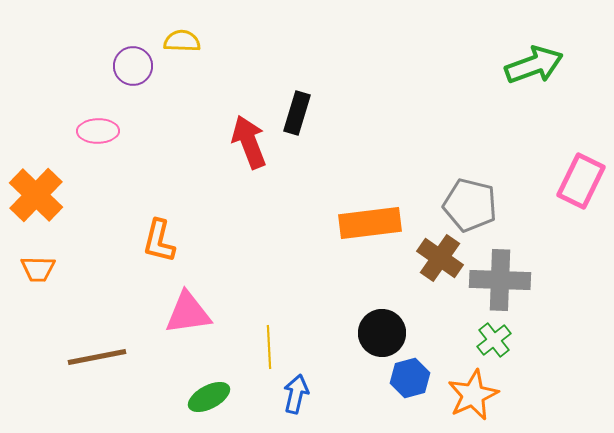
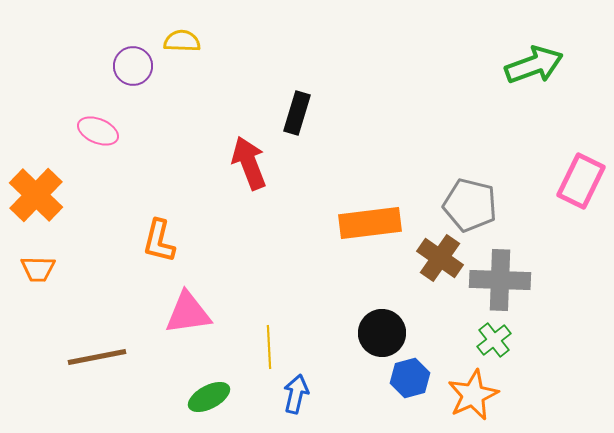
pink ellipse: rotated 24 degrees clockwise
red arrow: moved 21 px down
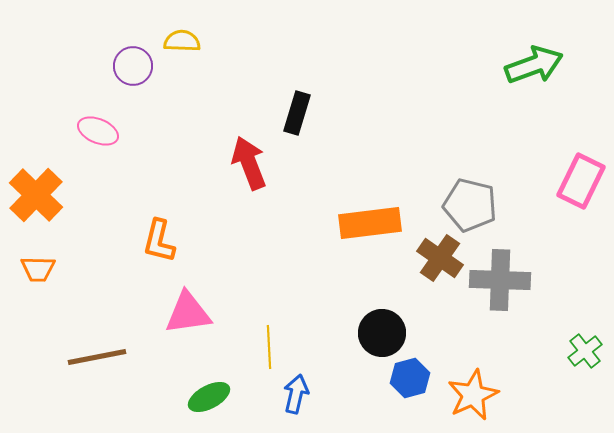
green cross: moved 91 px right, 11 px down
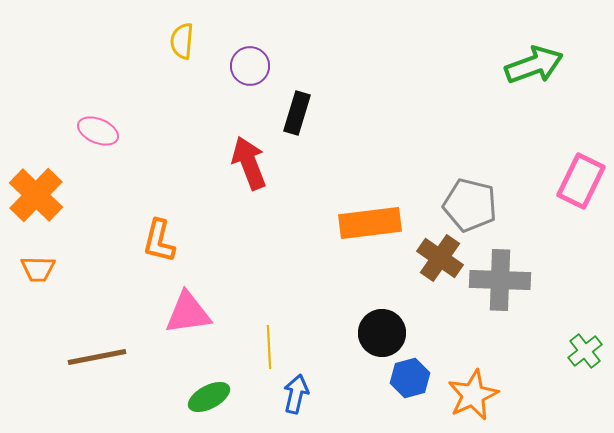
yellow semicircle: rotated 87 degrees counterclockwise
purple circle: moved 117 px right
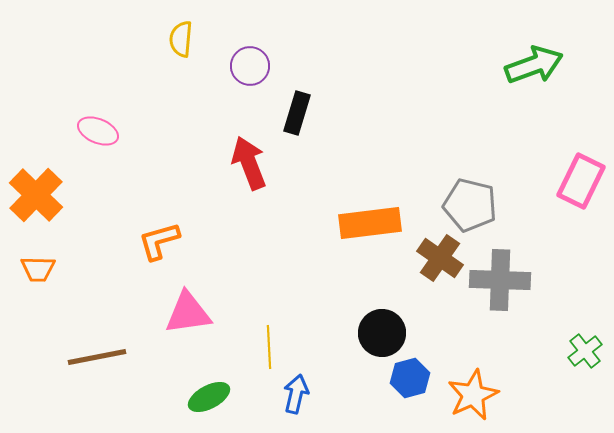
yellow semicircle: moved 1 px left, 2 px up
orange L-shape: rotated 60 degrees clockwise
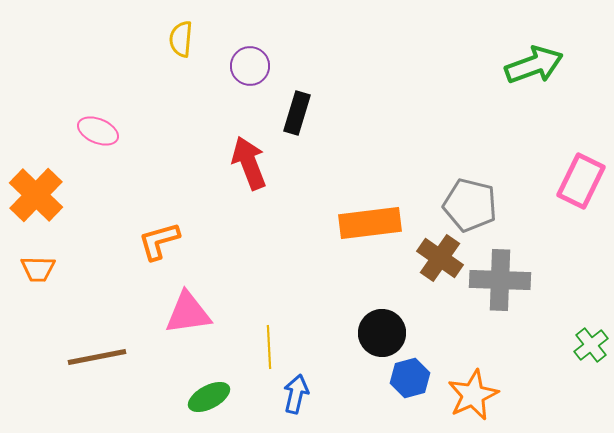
green cross: moved 6 px right, 6 px up
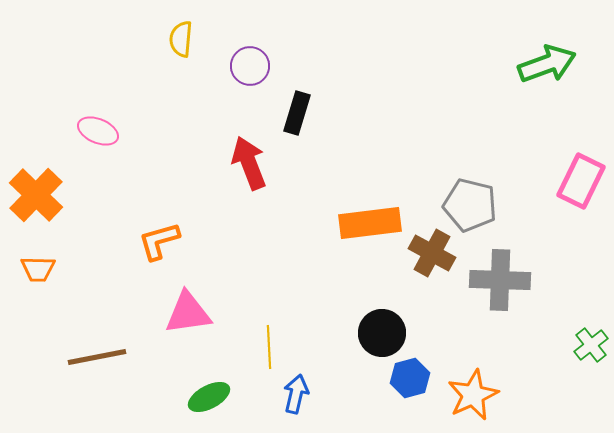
green arrow: moved 13 px right, 1 px up
brown cross: moved 8 px left, 5 px up; rotated 6 degrees counterclockwise
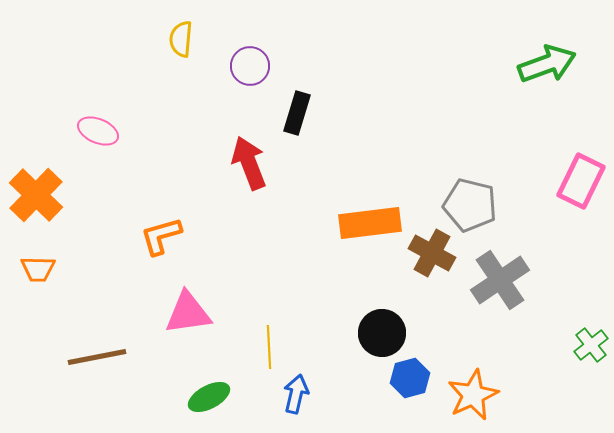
orange L-shape: moved 2 px right, 5 px up
gray cross: rotated 36 degrees counterclockwise
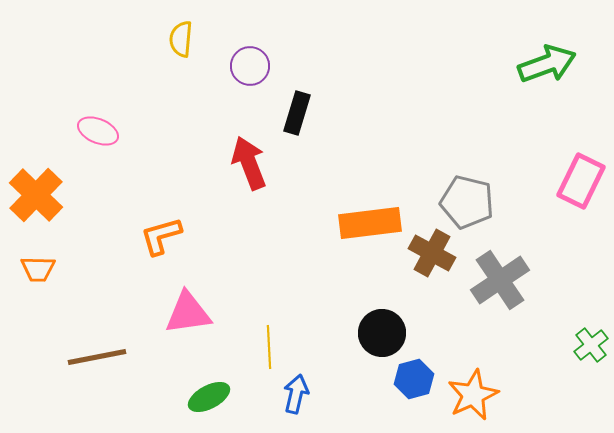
gray pentagon: moved 3 px left, 3 px up
blue hexagon: moved 4 px right, 1 px down
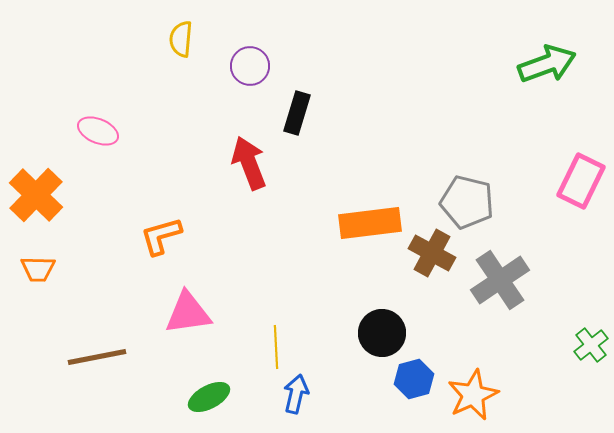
yellow line: moved 7 px right
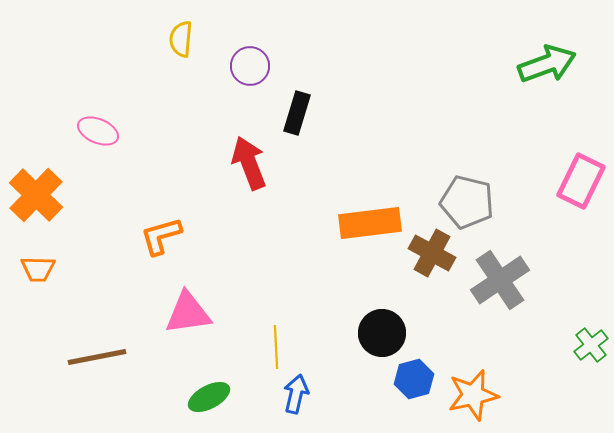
orange star: rotated 12 degrees clockwise
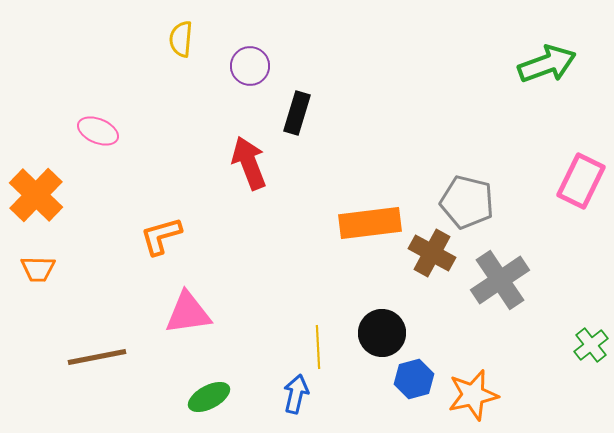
yellow line: moved 42 px right
